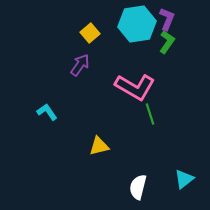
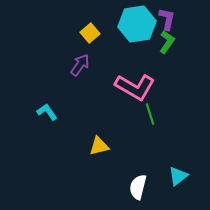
purple L-shape: rotated 10 degrees counterclockwise
cyan triangle: moved 6 px left, 3 px up
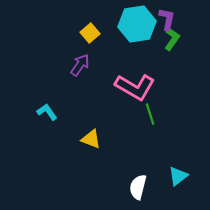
green L-shape: moved 5 px right, 3 px up
yellow triangle: moved 8 px left, 7 px up; rotated 35 degrees clockwise
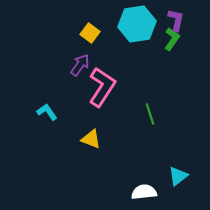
purple L-shape: moved 9 px right, 1 px down
yellow square: rotated 12 degrees counterclockwise
pink L-shape: moved 33 px left; rotated 87 degrees counterclockwise
white semicircle: moved 6 px right, 5 px down; rotated 70 degrees clockwise
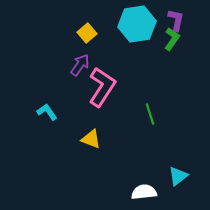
yellow square: moved 3 px left; rotated 12 degrees clockwise
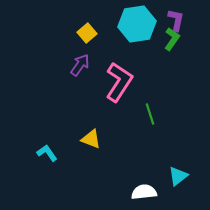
pink L-shape: moved 17 px right, 5 px up
cyan L-shape: moved 41 px down
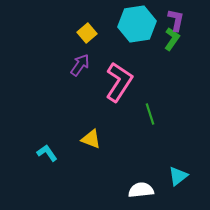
white semicircle: moved 3 px left, 2 px up
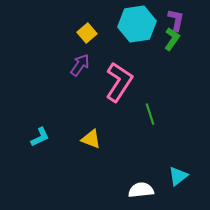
cyan L-shape: moved 7 px left, 16 px up; rotated 100 degrees clockwise
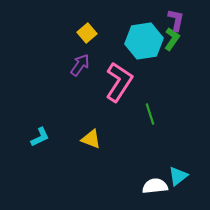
cyan hexagon: moved 7 px right, 17 px down
white semicircle: moved 14 px right, 4 px up
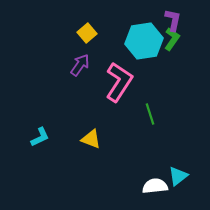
purple L-shape: moved 3 px left
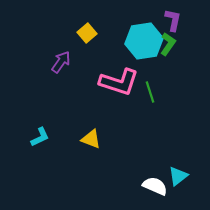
green L-shape: moved 4 px left, 5 px down
purple arrow: moved 19 px left, 3 px up
pink L-shape: rotated 75 degrees clockwise
green line: moved 22 px up
white semicircle: rotated 30 degrees clockwise
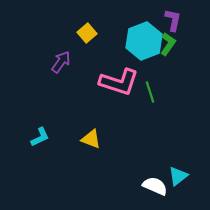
cyan hexagon: rotated 12 degrees counterclockwise
